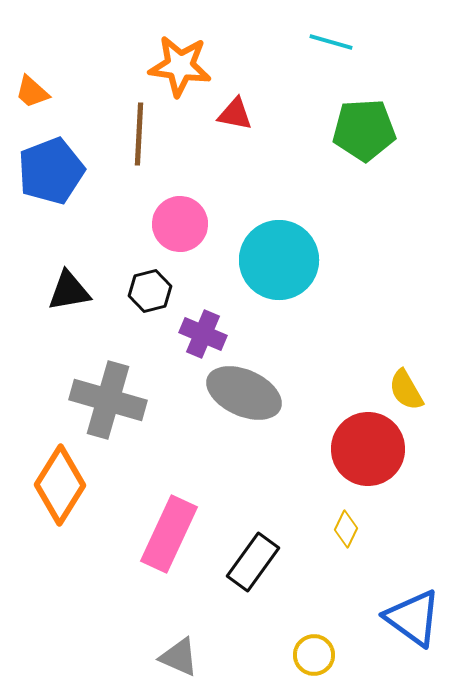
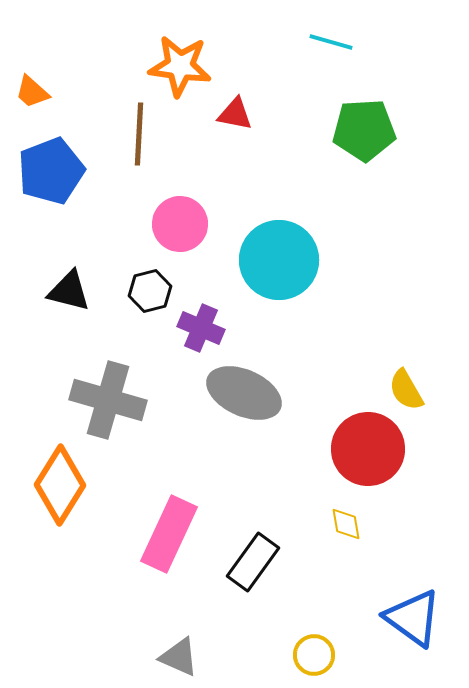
black triangle: rotated 24 degrees clockwise
purple cross: moved 2 px left, 6 px up
yellow diamond: moved 5 px up; rotated 36 degrees counterclockwise
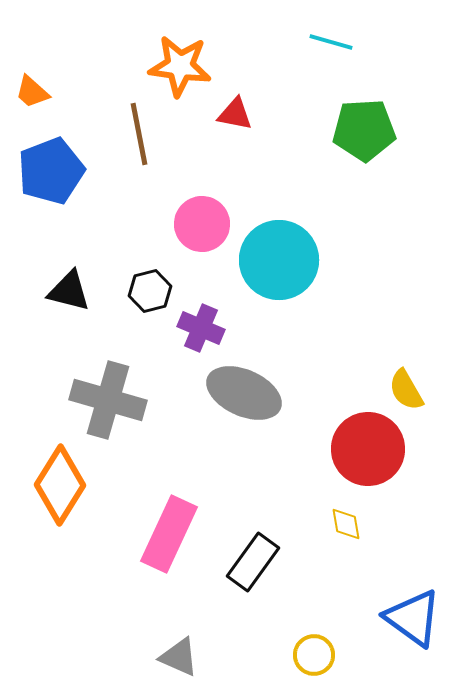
brown line: rotated 14 degrees counterclockwise
pink circle: moved 22 px right
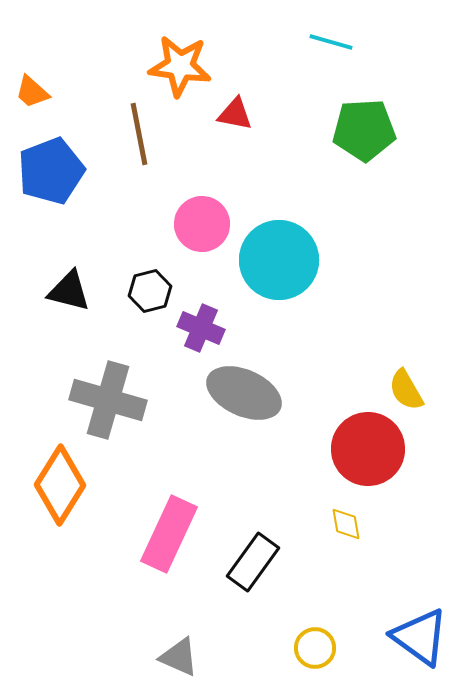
blue triangle: moved 7 px right, 19 px down
yellow circle: moved 1 px right, 7 px up
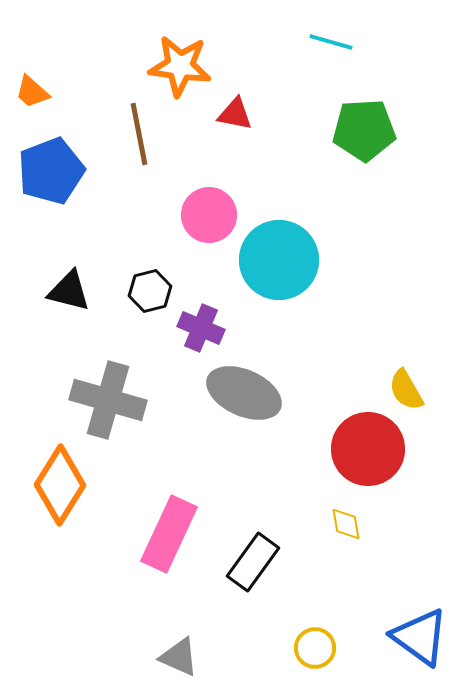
pink circle: moved 7 px right, 9 px up
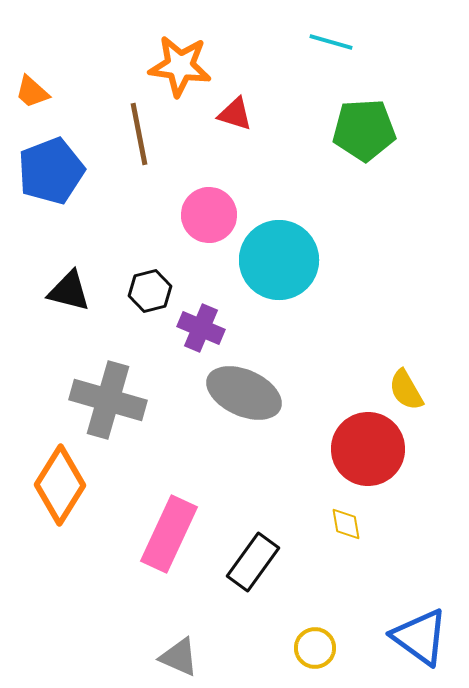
red triangle: rotated 6 degrees clockwise
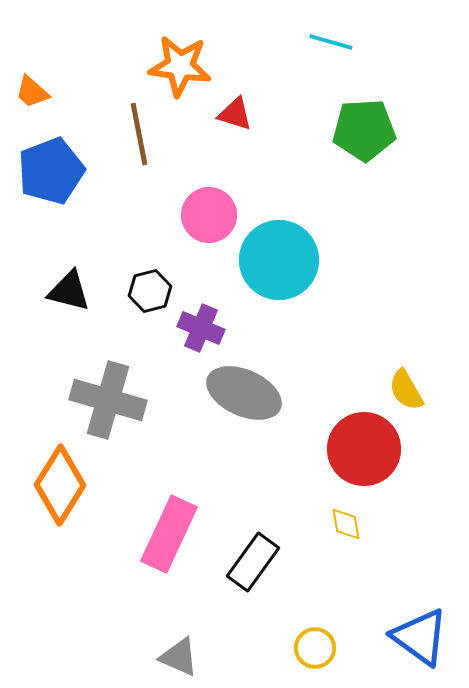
red circle: moved 4 px left
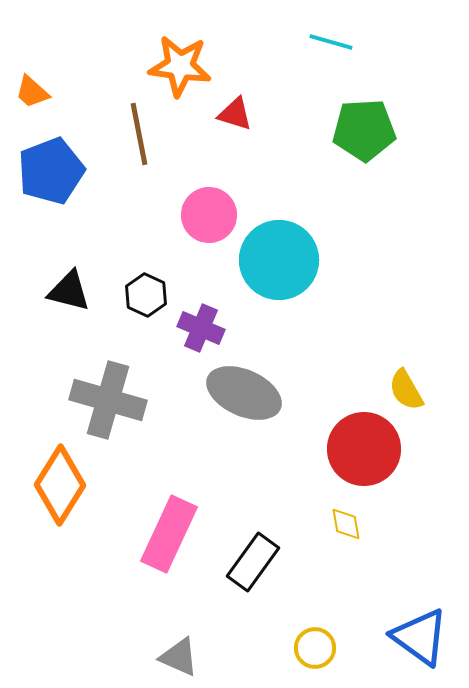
black hexagon: moved 4 px left, 4 px down; rotated 21 degrees counterclockwise
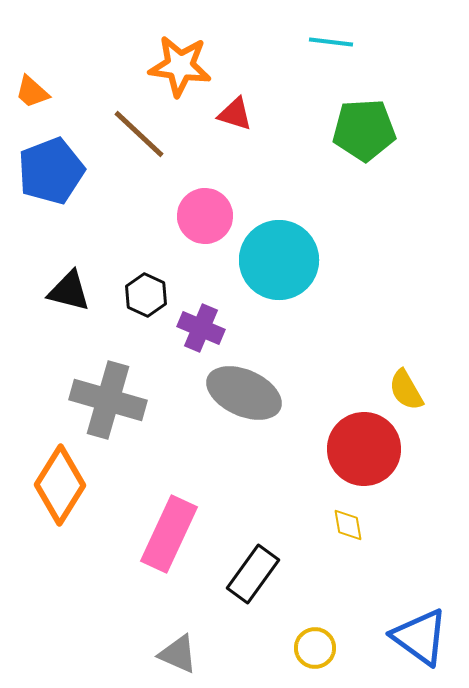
cyan line: rotated 9 degrees counterclockwise
brown line: rotated 36 degrees counterclockwise
pink circle: moved 4 px left, 1 px down
yellow diamond: moved 2 px right, 1 px down
black rectangle: moved 12 px down
gray triangle: moved 1 px left, 3 px up
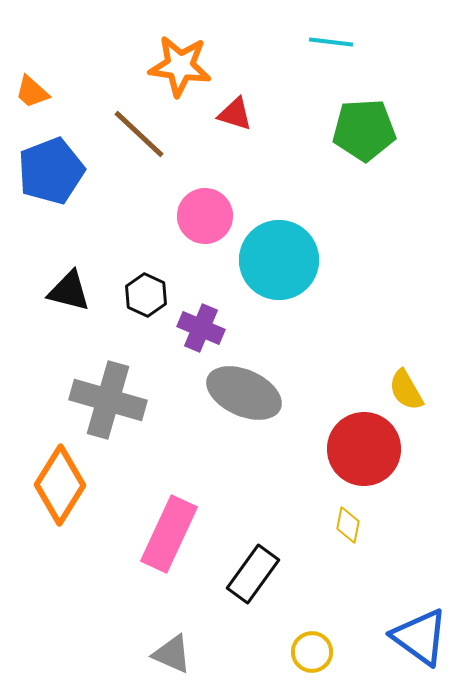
yellow diamond: rotated 21 degrees clockwise
yellow circle: moved 3 px left, 4 px down
gray triangle: moved 6 px left
